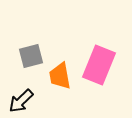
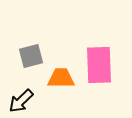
pink rectangle: rotated 24 degrees counterclockwise
orange trapezoid: moved 1 px right, 2 px down; rotated 100 degrees clockwise
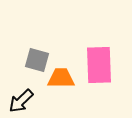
gray square: moved 6 px right, 4 px down; rotated 30 degrees clockwise
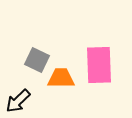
gray square: rotated 10 degrees clockwise
black arrow: moved 3 px left
